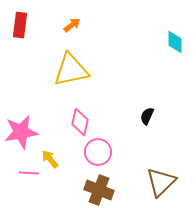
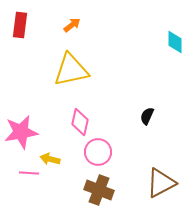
yellow arrow: rotated 36 degrees counterclockwise
brown triangle: moved 1 px down; rotated 16 degrees clockwise
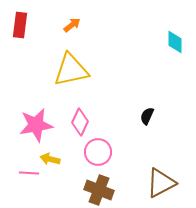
pink diamond: rotated 12 degrees clockwise
pink star: moved 15 px right, 7 px up
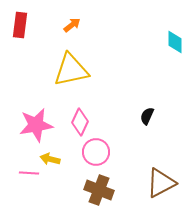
pink circle: moved 2 px left
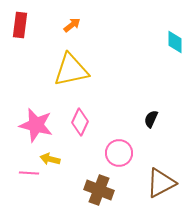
black semicircle: moved 4 px right, 3 px down
pink star: rotated 24 degrees clockwise
pink circle: moved 23 px right, 1 px down
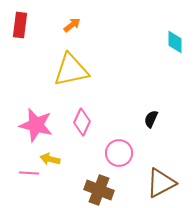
pink diamond: moved 2 px right
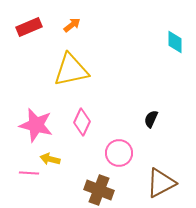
red rectangle: moved 9 px right, 2 px down; rotated 60 degrees clockwise
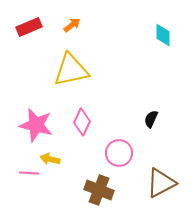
cyan diamond: moved 12 px left, 7 px up
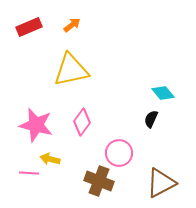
cyan diamond: moved 58 px down; rotated 40 degrees counterclockwise
pink diamond: rotated 12 degrees clockwise
brown cross: moved 9 px up
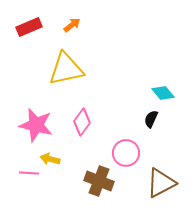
yellow triangle: moved 5 px left, 1 px up
pink circle: moved 7 px right
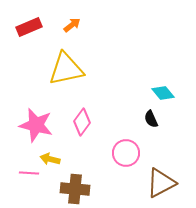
black semicircle: rotated 48 degrees counterclockwise
brown cross: moved 24 px left, 8 px down; rotated 16 degrees counterclockwise
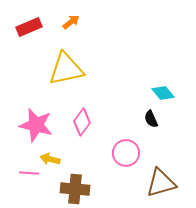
orange arrow: moved 1 px left, 3 px up
brown triangle: rotated 12 degrees clockwise
